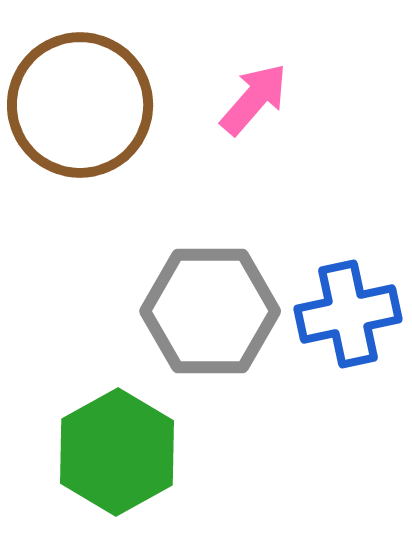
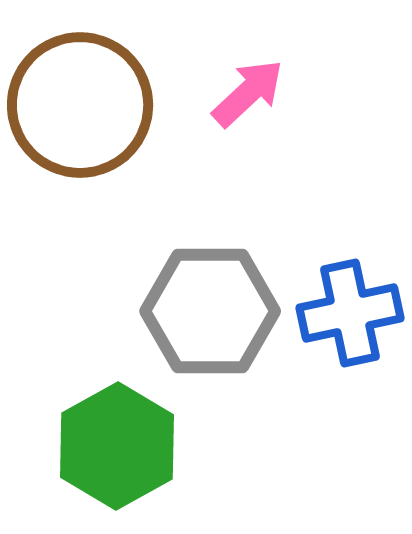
pink arrow: moved 6 px left, 6 px up; rotated 6 degrees clockwise
blue cross: moved 2 px right, 1 px up
green hexagon: moved 6 px up
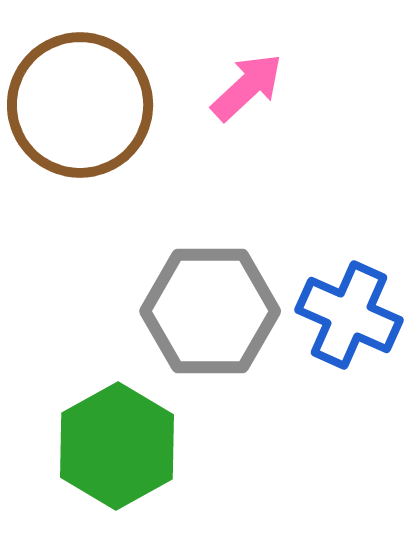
pink arrow: moved 1 px left, 6 px up
blue cross: moved 1 px left, 2 px down; rotated 36 degrees clockwise
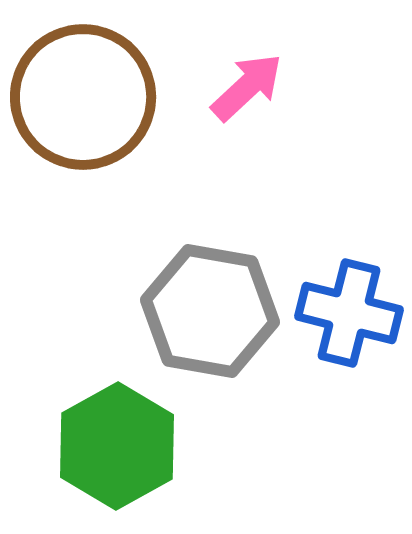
brown circle: moved 3 px right, 8 px up
gray hexagon: rotated 10 degrees clockwise
blue cross: moved 2 px up; rotated 10 degrees counterclockwise
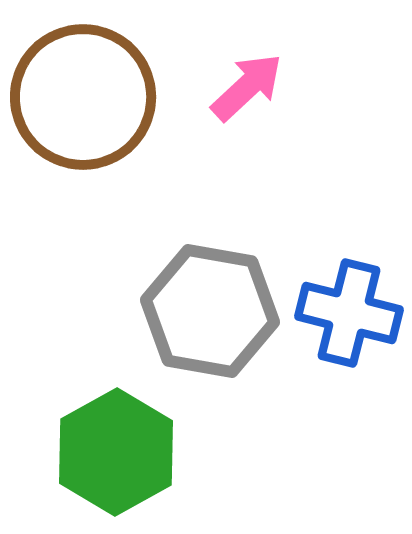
green hexagon: moved 1 px left, 6 px down
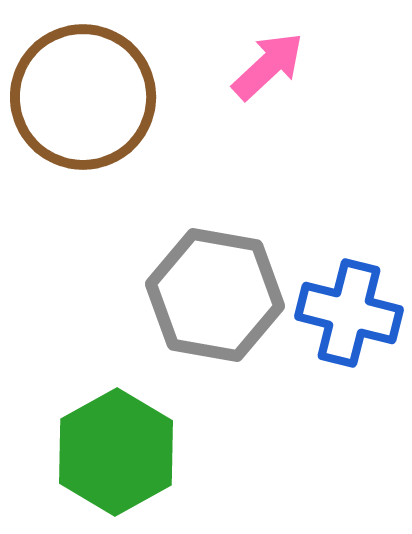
pink arrow: moved 21 px right, 21 px up
gray hexagon: moved 5 px right, 16 px up
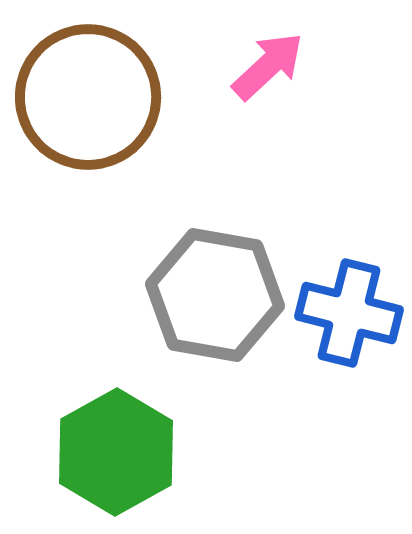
brown circle: moved 5 px right
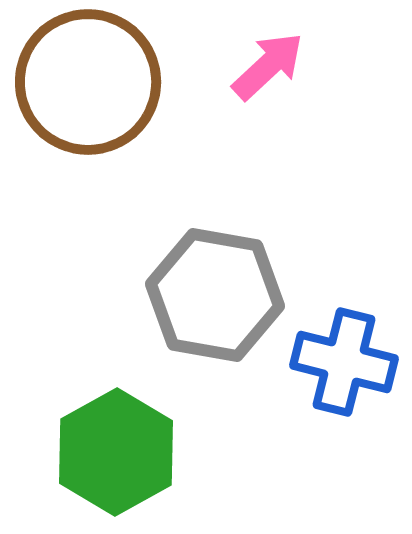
brown circle: moved 15 px up
blue cross: moved 5 px left, 49 px down
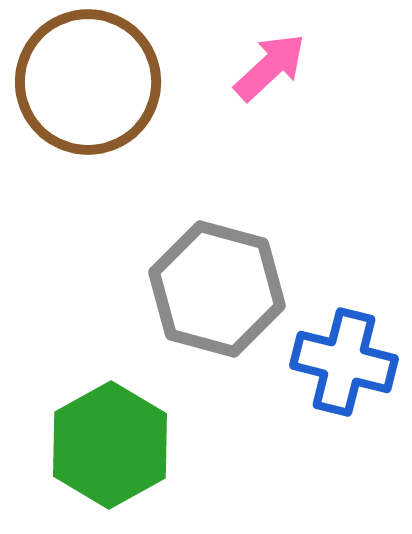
pink arrow: moved 2 px right, 1 px down
gray hexagon: moved 2 px right, 6 px up; rotated 5 degrees clockwise
green hexagon: moved 6 px left, 7 px up
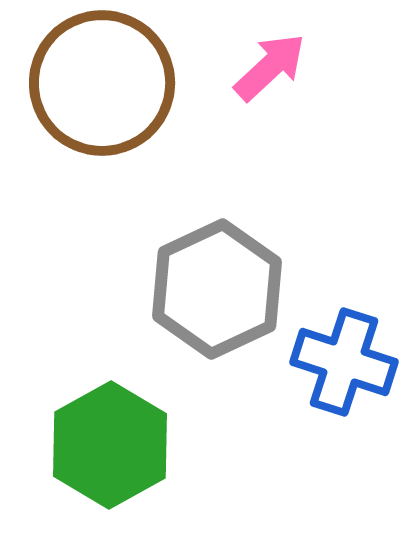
brown circle: moved 14 px right, 1 px down
gray hexagon: rotated 20 degrees clockwise
blue cross: rotated 4 degrees clockwise
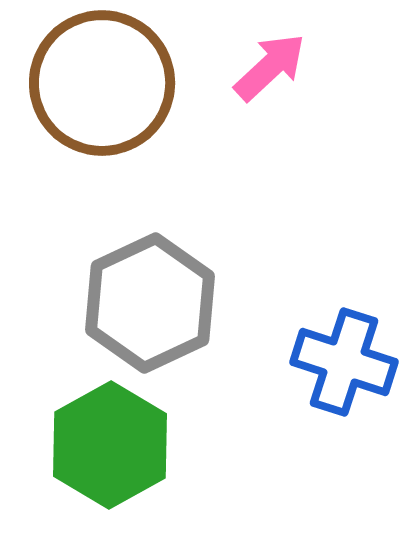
gray hexagon: moved 67 px left, 14 px down
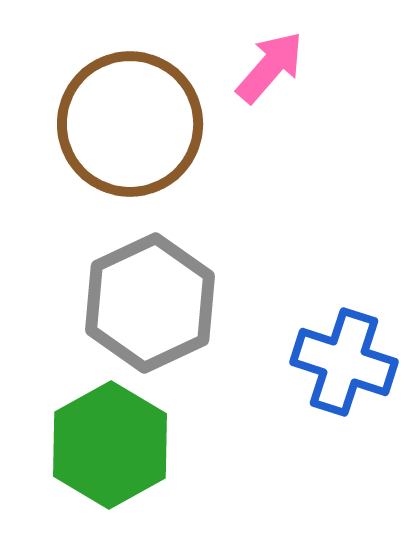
pink arrow: rotated 6 degrees counterclockwise
brown circle: moved 28 px right, 41 px down
